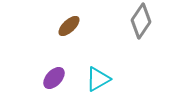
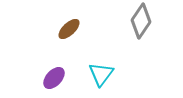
brown ellipse: moved 3 px down
cyan triangle: moved 3 px right, 5 px up; rotated 24 degrees counterclockwise
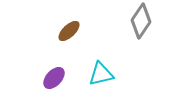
brown ellipse: moved 2 px down
cyan triangle: rotated 40 degrees clockwise
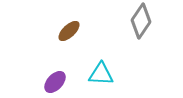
cyan triangle: rotated 16 degrees clockwise
purple ellipse: moved 1 px right, 4 px down
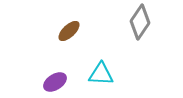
gray diamond: moved 1 px left, 1 px down
purple ellipse: rotated 15 degrees clockwise
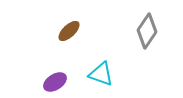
gray diamond: moved 7 px right, 9 px down
cyan triangle: rotated 16 degrees clockwise
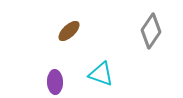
gray diamond: moved 4 px right
purple ellipse: rotated 60 degrees counterclockwise
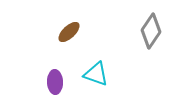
brown ellipse: moved 1 px down
cyan triangle: moved 5 px left
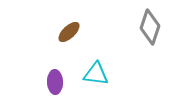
gray diamond: moved 1 px left, 4 px up; rotated 16 degrees counterclockwise
cyan triangle: rotated 12 degrees counterclockwise
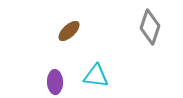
brown ellipse: moved 1 px up
cyan triangle: moved 2 px down
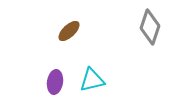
cyan triangle: moved 4 px left, 4 px down; rotated 20 degrees counterclockwise
purple ellipse: rotated 10 degrees clockwise
